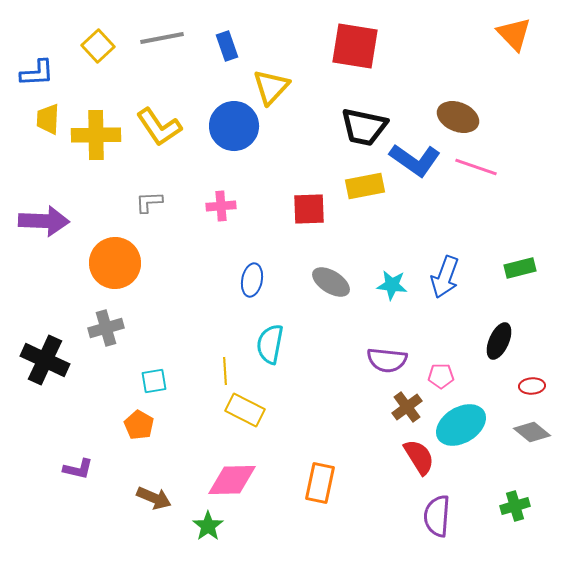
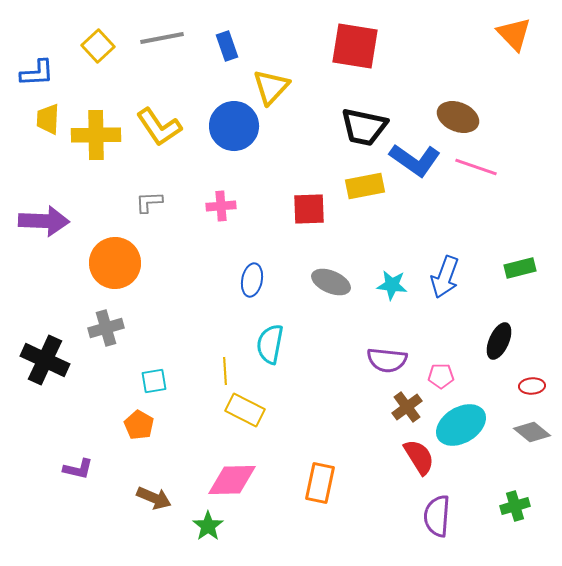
gray ellipse at (331, 282): rotated 9 degrees counterclockwise
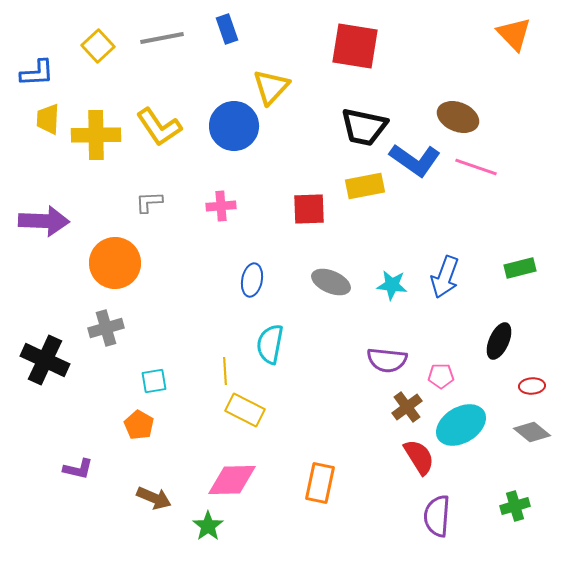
blue rectangle at (227, 46): moved 17 px up
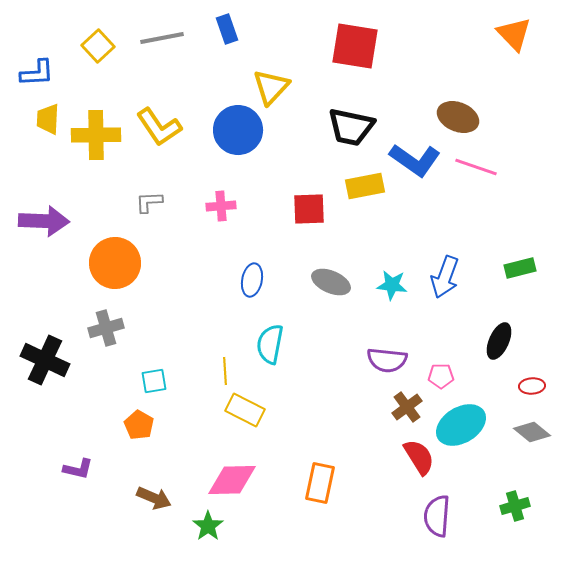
blue circle at (234, 126): moved 4 px right, 4 px down
black trapezoid at (364, 127): moved 13 px left
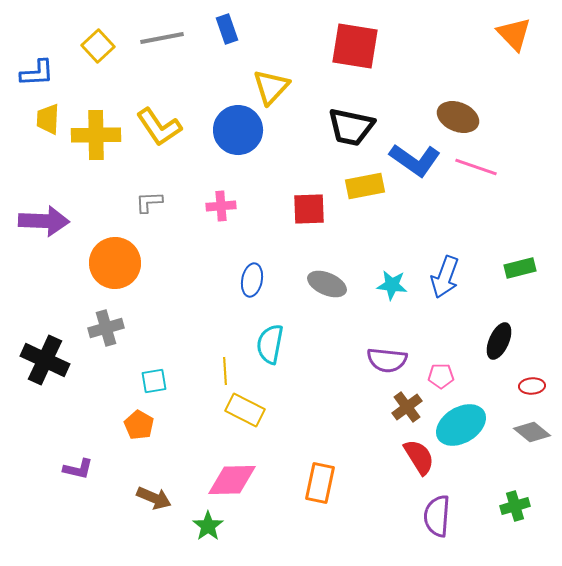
gray ellipse at (331, 282): moved 4 px left, 2 px down
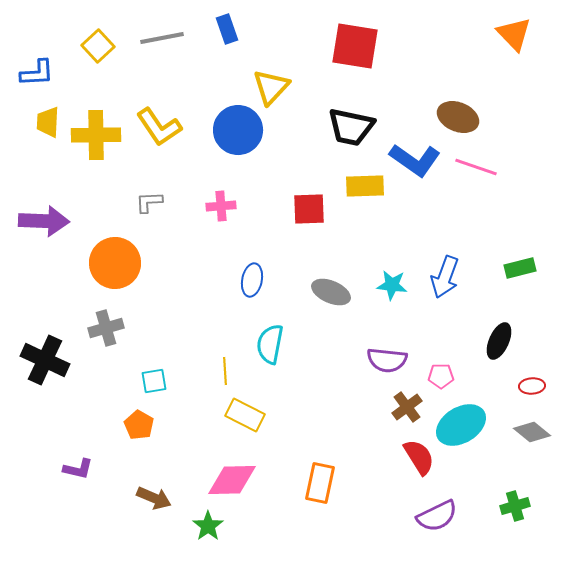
yellow trapezoid at (48, 119): moved 3 px down
yellow rectangle at (365, 186): rotated 9 degrees clockwise
gray ellipse at (327, 284): moved 4 px right, 8 px down
yellow rectangle at (245, 410): moved 5 px down
purple semicircle at (437, 516): rotated 120 degrees counterclockwise
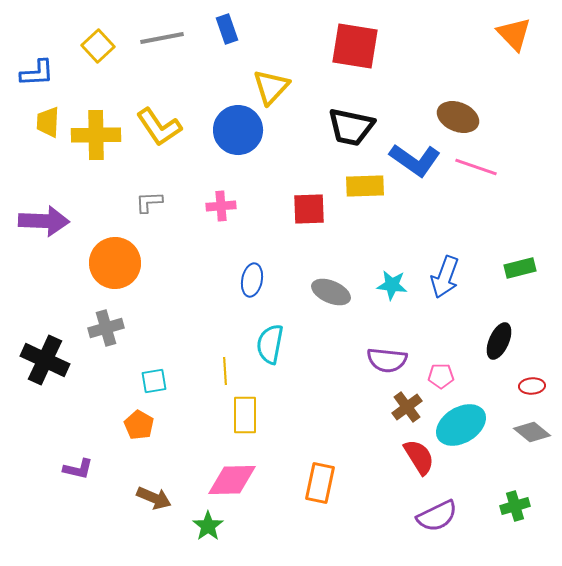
yellow rectangle at (245, 415): rotated 63 degrees clockwise
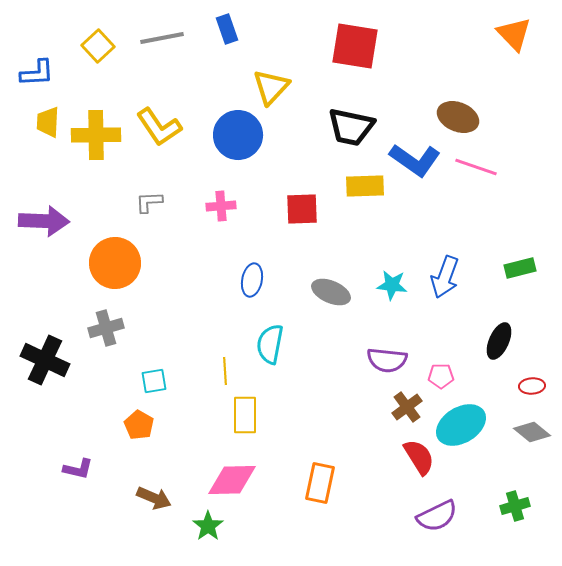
blue circle at (238, 130): moved 5 px down
red square at (309, 209): moved 7 px left
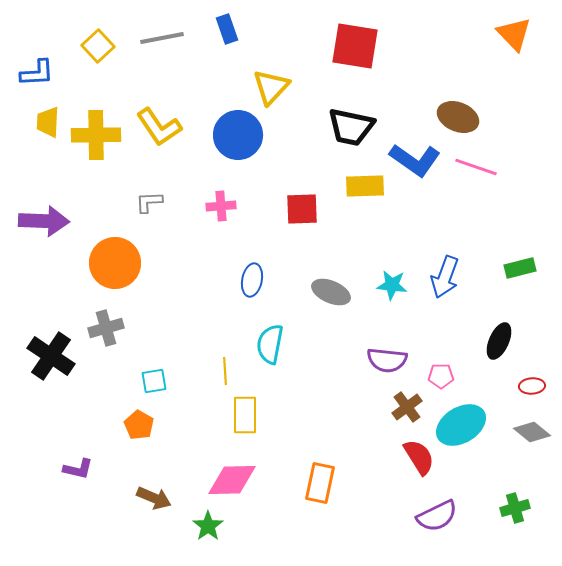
black cross at (45, 360): moved 6 px right, 4 px up; rotated 9 degrees clockwise
green cross at (515, 506): moved 2 px down
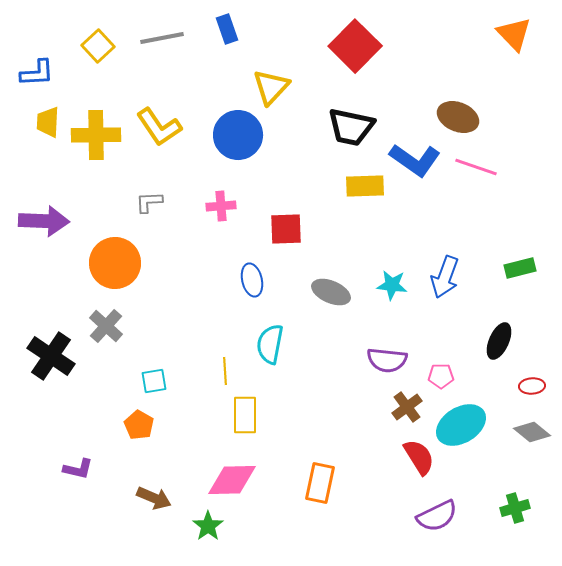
red square at (355, 46): rotated 36 degrees clockwise
red square at (302, 209): moved 16 px left, 20 px down
blue ellipse at (252, 280): rotated 24 degrees counterclockwise
gray cross at (106, 328): moved 2 px up; rotated 32 degrees counterclockwise
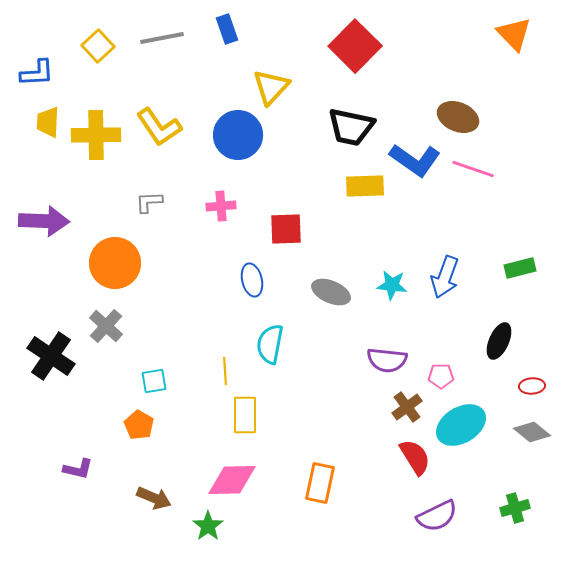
pink line at (476, 167): moved 3 px left, 2 px down
red semicircle at (419, 457): moved 4 px left
